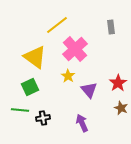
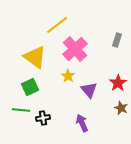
gray rectangle: moved 6 px right, 13 px down; rotated 24 degrees clockwise
green line: moved 1 px right
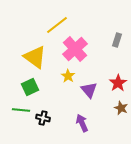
black cross: rotated 24 degrees clockwise
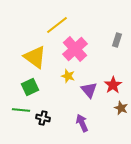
yellow star: rotated 16 degrees counterclockwise
red star: moved 5 px left, 2 px down
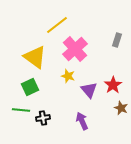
black cross: rotated 24 degrees counterclockwise
purple arrow: moved 2 px up
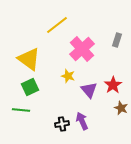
pink cross: moved 7 px right
yellow triangle: moved 6 px left, 2 px down
black cross: moved 19 px right, 6 px down
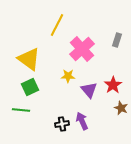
yellow line: rotated 25 degrees counterclockwise
yellow star: rotated 16 degrees counterclockwise
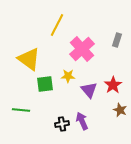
green square: moved 15 px right, 3 px up; rotated 18 degrees clockwise
brown star: moved 1 px left, 2 px down
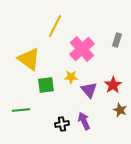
yellow line: moved 2 px left, 1 px down
yellow star: moved 3 px right, 1 px down
green square: moved 1 px right, 1 px down
green line: rotated 12 degrees counterclockwise
purple arrow: moved 2 px right
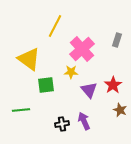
yellow star: moved 5 px up
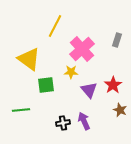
black cross: moved 1 px right, 1 px up
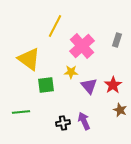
pink cross: moved 3 px up
purple triangle: moved 4 px up
green line: moved 2 px down
